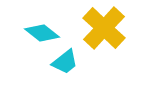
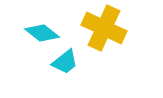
yellow cross: rotated 18 degrees counterclockwise
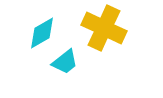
cyan diamond: rotated 68 degrees counterclockwise
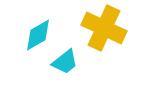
cyan diamond: moved 4 px left, 2 px down
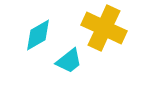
cyan trapezoid: moved 4 px right, 1 px up
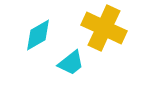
cyan trapezoid: moved 2 px right, 2 px down
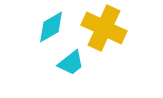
cyan diamond: moved 13 px right, 8 px up
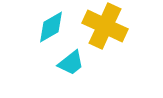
yellow cross: moved 1 px right, 2 px up
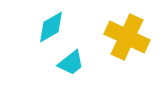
yellow cross: moved 22 px right, 11 px down
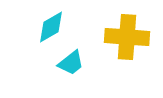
yellow cross: rotated 21 degrees counterclockwise
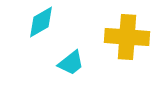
cyan diamond: moved 10 px left, 5 px up
